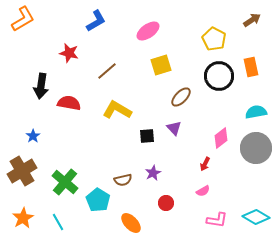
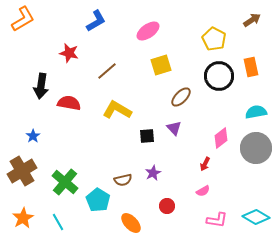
red circle: moved 1 px right, 3 px down
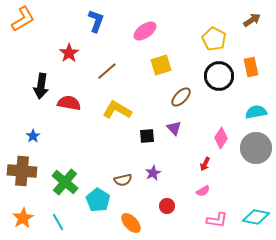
blue L-shape: rotated 40 degrees counterclockwise
pink ellipse: moved 3 px left
red star: rotated 24 degrees clockwise
pink diamond: rotated 20 degrees counterclockwise
brown cross: rotated 36 degrees clockwise
cyan diamond: rotated 20 degrees counterclockwise
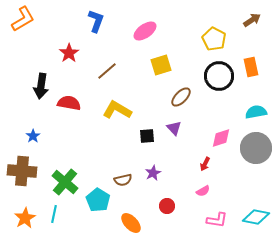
pink diamond: rotated 40 degrees clockwise
orange star: moved 2 px right
cyan line: moved 4 px left, 8 px up; rotated 42 degrees clockwise
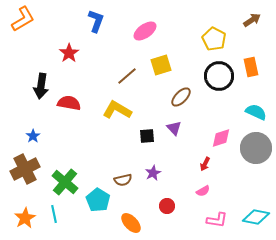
brown line: moved 20 px right, 5 px down
cyan semicircle: rotated 35 degrees clockwise
brown cross: moved 3 px right, 2 px up; rotated 32 degrees counterclockwise
cyan line: rotated 24 degrees counterclockwise
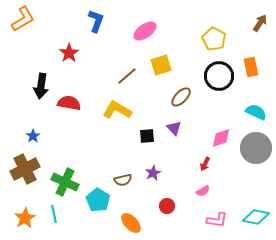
brown arrow: moved 8 px right, 3 px down; rotated 24 degrees counterclockwise
green cross: rotated 16 degrees counterclockwise
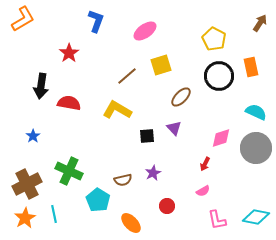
brown cross: moved 2 px right, 15 px down
green cross: moved 4 px right, 11 px up
pink L-shape: rotated 70 degrees clockwise
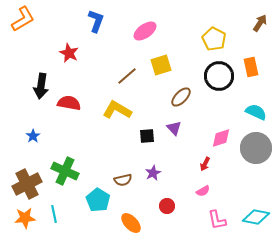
red star: rotated 12 degrees counterclockwise
green cross: moved 4 px left
orange star: rotated 25 degrees clockwise
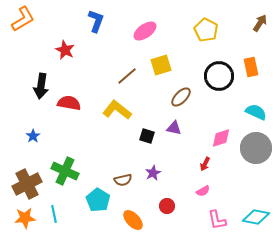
yellow pentagon: moved 8 px left, 9 px up
red star: moved 4 px left, 3 px up
yellow L-shape: rotated 8 degrees clockwise
purple triangle: rotated 35 degrees counterclockwise
black square: rotated 21 degrees clockwise
orange ellipse: moved 2 px right, 3 px up
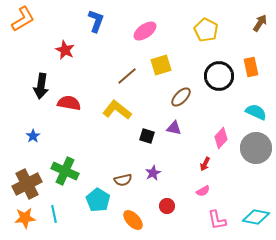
pink diamond: rotated 30 degrees counterclockwise
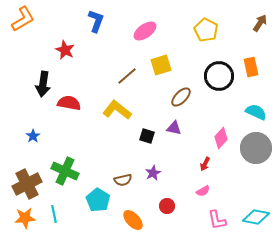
black arrow: moved 2 px right, 2 px up
